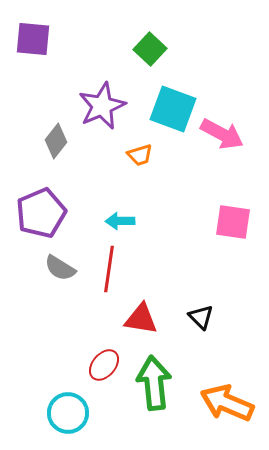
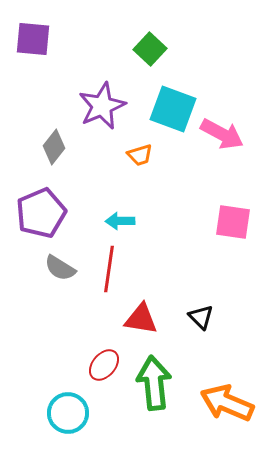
gray diamond: moved 2 px left, 6 px down
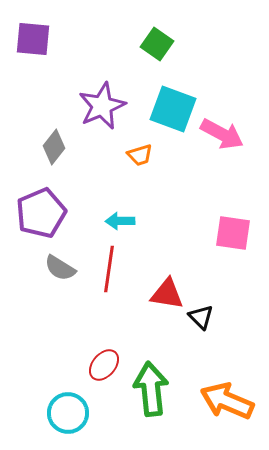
green square: moved 7 px right, 5 px up; rotated 8 degrees counterclockwise
pink square: moved 11 px down
red triangle: moved 26 px right, 25 px up
green arrow: moved 3 px left, 6 px down
orange arrow: moved 2 px up
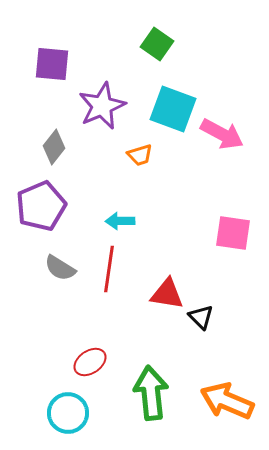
purple square: moved 19 px right, 25 px down
purple pentagon: moved 7 px up
red ellipse: moved 14 px left, 3 px up; rotated 16 degrees clockwise
green arrow: moved 4 px down
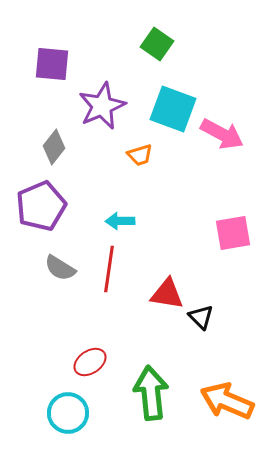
pink square: rotated 18 degrees counterclockwise
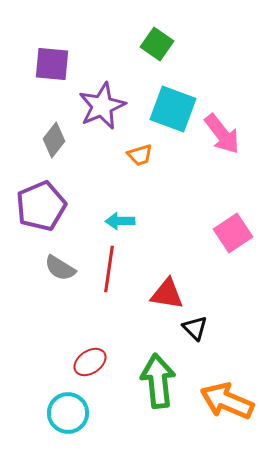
pink arrow: rotated 24 degrees clockwise
gray diamond: moved 7 px up
pink square: rotated 24 degrees counterclockwise
black triangle: moved 6 px left, 11 px down
green arrow: moved 7 px right, 12 px up
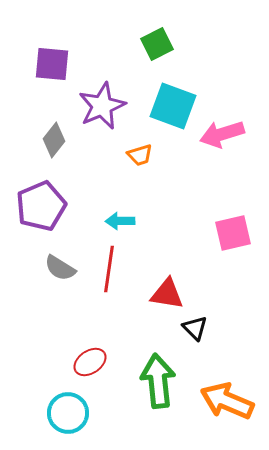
green square: rotated 28 degrees clockwise
cyan square: moved 3 px up
pink arrow: rotated 111 degrees clockwise
pink square: rotated 21 degrees clockwise
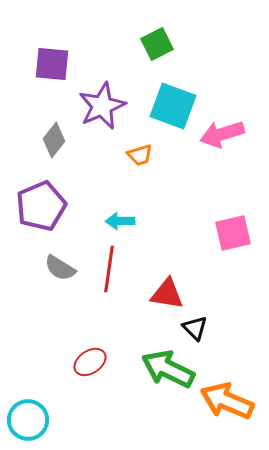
green arrow: moved 10 px right, 12 px up; rotated 58 degrees counterclockwise
cyan circle: moved 40 px left, 7 px down
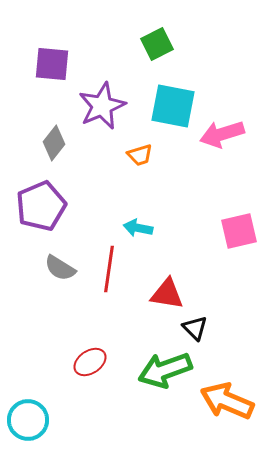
cyan square: rotated 9 degrees counterclockwise
gray diamond: moved 3 px down
cyan arrow: moved 18 px right, 7 px down; rotated 12 degrees clockwise
pink square: moved 6 px right, 2 px up
green arrow: moved 3 px left, 1 px down; rotated 46 degrees counterclockwise
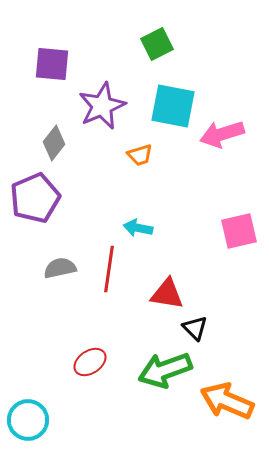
purple pentagon: moved 6 px left, 8 px up
gray semicircle: rotated 136 degrees clockwise
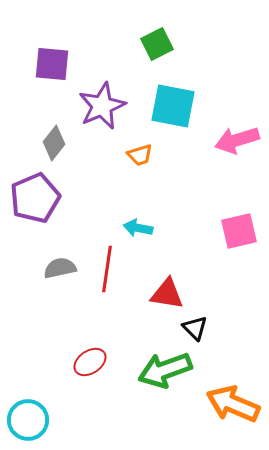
pink arrow: moved 15 px right, 6 px down
red line: moved 2 px left
orange arrow: moved 6 px right, 3 px down
